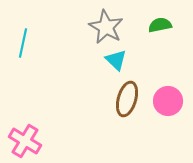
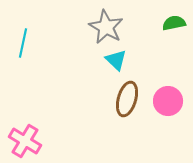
green semicircle: moved 14 px right, 2 px up
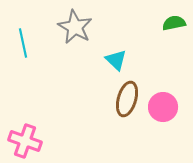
gray star: moved 31 px left
cyan line: rotated 24 degrees counterclockwise
pink circle: moved 5 px left, 6 px down
pink cross: rotated 12 degrees counterclockwise
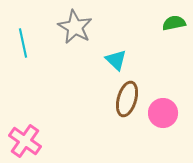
pink circle: moved 6 px down
pink cross: rotated 16 degrees clockwise
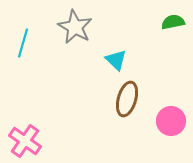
green semicircle: moved 1 px left, 1 px up
cyan line: rotated 28 degrees clockwise
pink circle: moved 8 px right, 8 px down
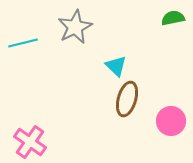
green semicircle: moved 4 px up
gray star: rotated 16 degrees clockwise
cyan line: rotated 60 degrees clockwise
cyan triangle: moved 6 px down
pink cross: moved 5 px right, 1 px down
